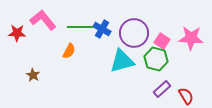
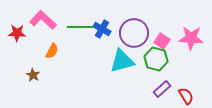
pink L-shape: rotated 8 degrees counterclockwise
orange semicircle: moved 17 px left
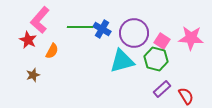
pink L-shape: moved 3 px left; rotated 92 degrees counterclockwise
red star: moved 11 px right, 7 px down; rotated 24 degrees clockwise
brown star: rotated 24 degrees clockwise
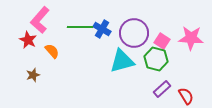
orange semicircle: rotated 70 degrees counterclockwise
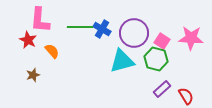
pink L-shape: rotated 36 degrees counterclockwise
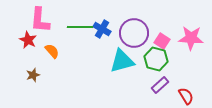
purple rectangle: moved 2 px left, 4 px up
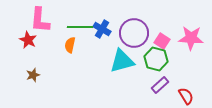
orange semicircle: moved 18 px right, 6 px up; rotated 126 degrees counterclockwise
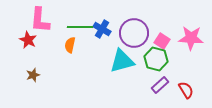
red semicircle: moved 6 px up
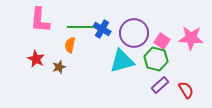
red star: moved 8 px right, 19 px down
brown star: moved 26 px right, 8 px up
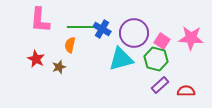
cyan triangle: moved 1 px left, 2 px up
red semicircle: moved 1 px down; rotated 60 degrees counterclockwise
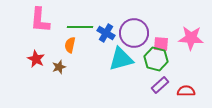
blue cross: moved 4 px right, 4 px down
pink square: moved 1 px left, 3 px down; rotated 28 degrees counterclockwise
